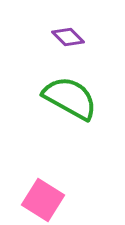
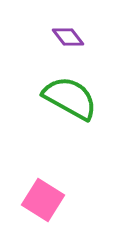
purple diamond: rotated 8 degrees clockwise
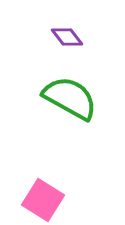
purple diamond: moved 1 px left
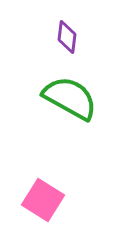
purple diamond: rotated 44 degrees clockwise
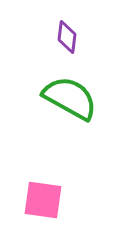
pink square: rotated 24 degrees counterclockwise
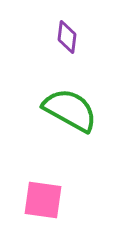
green semicircle: moved 12 px down
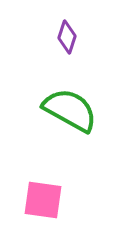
purple diamond: rotated 12 degrees clockwise
